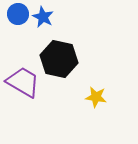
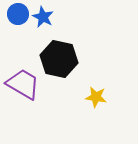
purple trapezoid: moved 2 px down
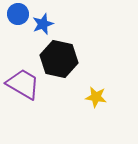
blue star: moved 7 px down; rotated 25 degrees clockwise
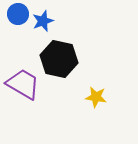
blue star: moved 3 px up
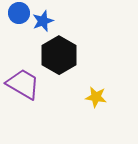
blue circle: moved 1 px right, 1 px up
black hexagon: moved 4 px up; rotated 18 degrees clockwise
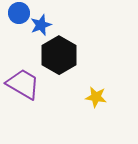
blue star: moved 2 px left, 4 px down
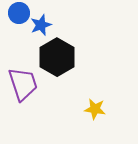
black hexagon: moved 2 px left, 2 px down
purple trapezoid: rotated 42 degrees clockwise
yellow star: moved 1 px left, 12 px down
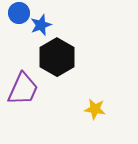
purple trapezoid: moved 5 px down; rotated 42 degrees clockwise
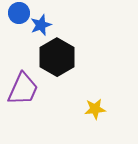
yellow star: rotated 15 degrees counterclockwise
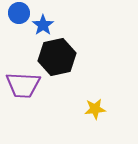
blue star: moved 2 px right; rotated 15 degrees counterclockwise
black hexagon: rotated 18 degrees clockwise
purple trapezoid: moved 4 px up; rotated 69 degrees clockwise
